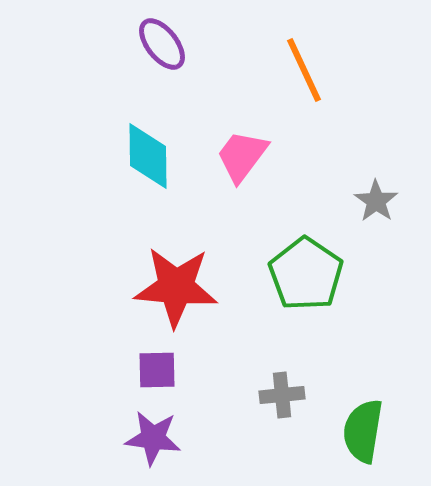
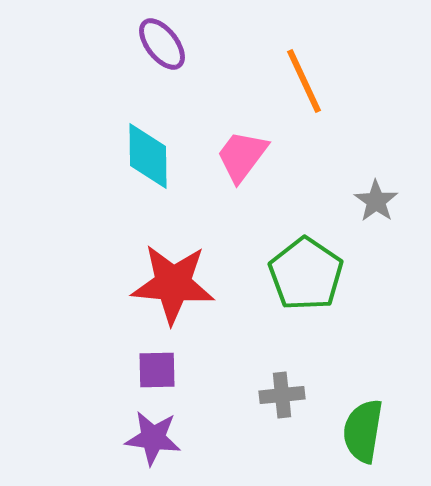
orange line: moved 11 px down
red star: moved 3 px left, 3 px up
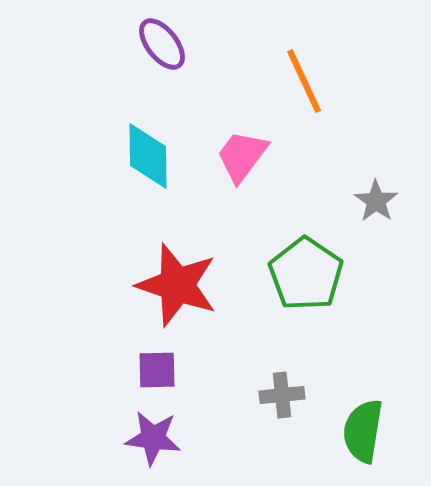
red star: moved 4 px right, 1 px down; rotated 14 degrees clockwise
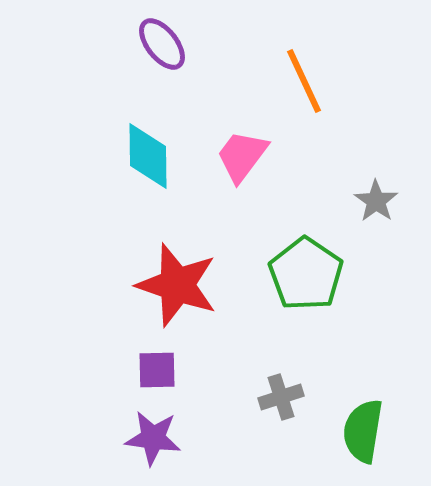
gray cross: moved 1 px left, 2 px down; rotated 12 degrees counterclockwise
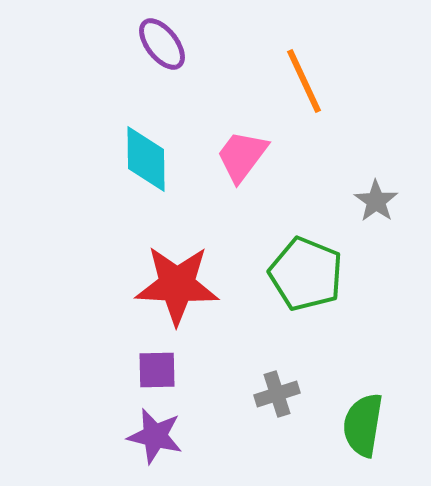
cyan diamond: moved 2 px left, 3 px down
green pentagon: rotated 12 degrees counterclockwise
red star: rotated 16 degrees counterclockwise
gray cross: moved 4 px left, 3 px up
green semicircle: moved 6 px up
purple star: moved 2 px right, 2 px up; rotated 6 degrees clockwise
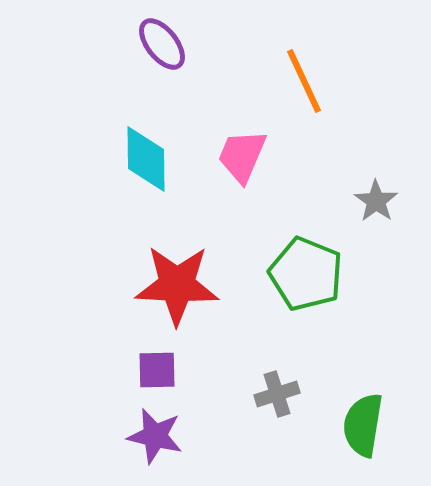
pink trapezoid: rotated 14 degrees counterclockwise
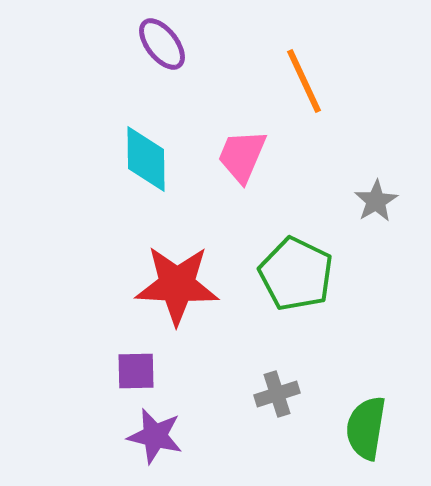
gray star: rotated 6 degrees clockwise
green pentagon: moved 10 px left; rotated 4 degrees clockwise
purple square: moved 21 px left, 1 px down
green semicircle: moved 3 px right, 3 px down
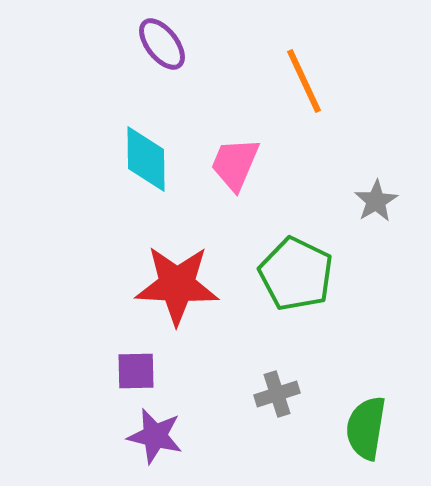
pink trapezoid: moved 7 px left, 8 px down
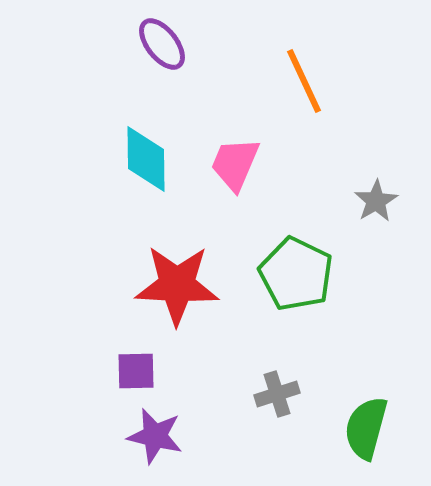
green semicircle: rotated 6 degrees clockwise
